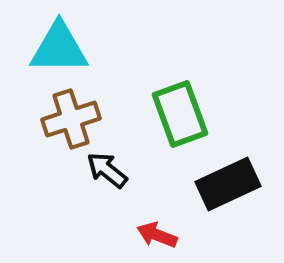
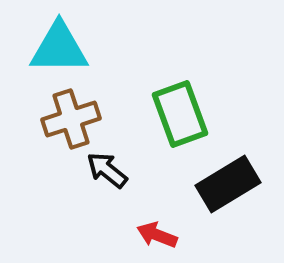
black rectangle: rotated 6 degrees counterclockwise
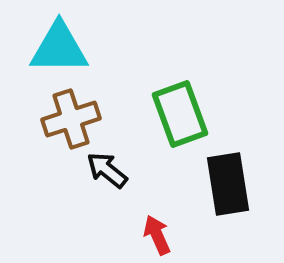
black rectangle: rotated 68 degrees counterclockwise
red arrow: rotated 45 degrees clockwise
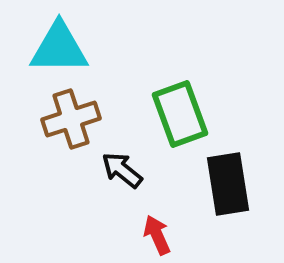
black arrow: moved 15 px right
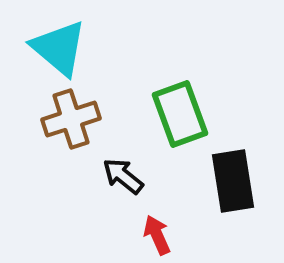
cyan triangle: rotated 40 degrees clockwise
black arrow: moved 1 px right, 6 px down
black rectangle: moved 5 px right, 3 px up
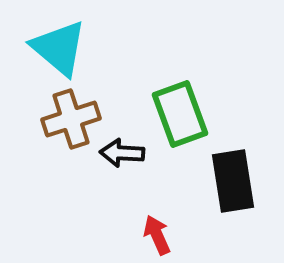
black arrow: moved 1 px left, 23 px up; rotated 36 degrees counterclockwise
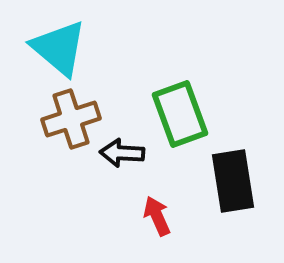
red arrow: moved 19 px up
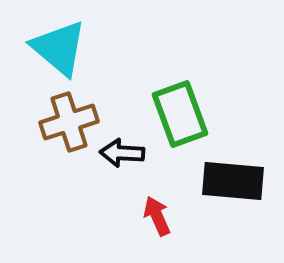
brown cross: moved 2 px left, 3 px down
black rectangle: rotated 76 degrees counterclockwise
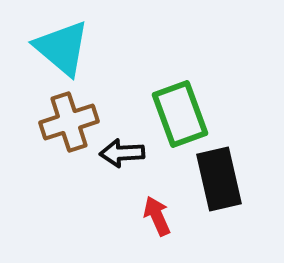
cyan triangle: moved 3 px right
black arrow: rotated 6 degrees counterclockwise
black rectangle: moved 14 px left, 2 px up; rotated 72 degrees clockwise
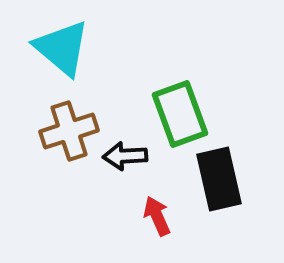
brown cross: moved 9 px down
black arrow: moved 3 px right, 3 px down
